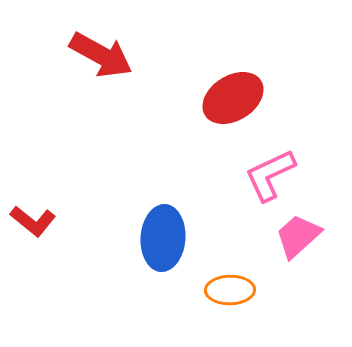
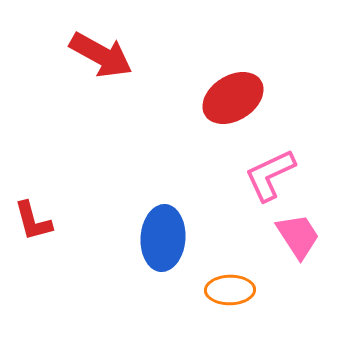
red L-shape: rotated 36 degrees clockwise
pink trapezoid: rotated 99 degrees clockwise
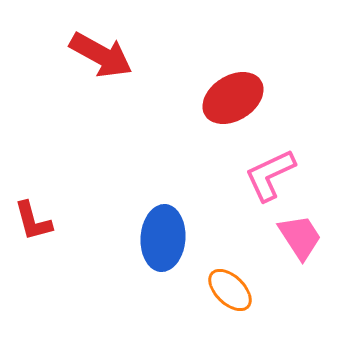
pink trapezoid: moved 2 px right, 1 px down
orange ellipse: rotated 45 degrees clockwise
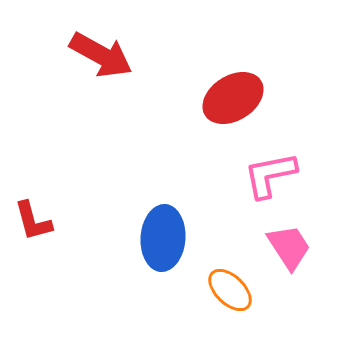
pink L-shape: rotated 14 degrees clockwise
pink trapezoid: moved 11 px left, 10 px down
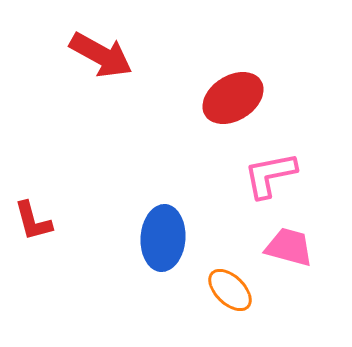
pink trapezoid: rotated 42 degrees counterclockwise
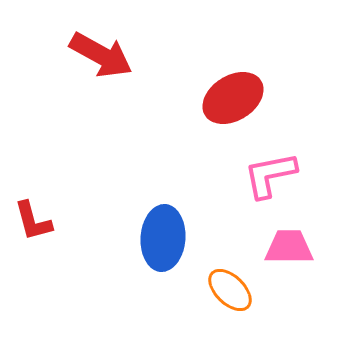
pink trapezoid: rotated 15 degrees counterclockwise
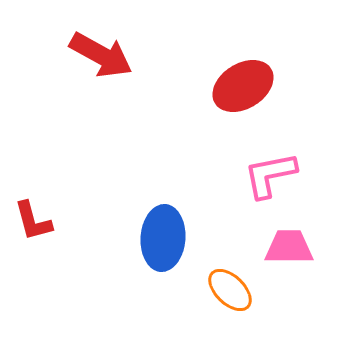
red ellipse: moved 10 px right, 12 px up
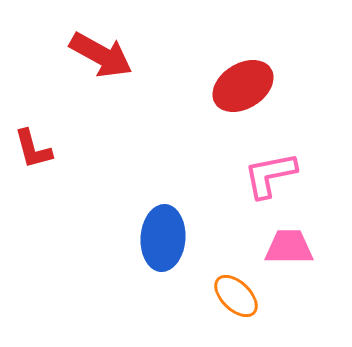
red L-shape: moved 72 px up
orange ellipse: moved 6 px right, 6 px down
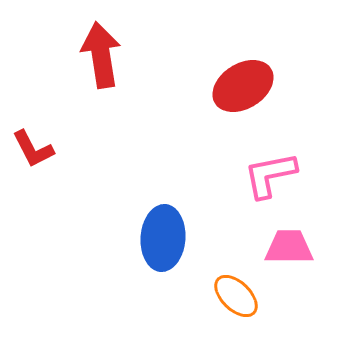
red arrow: rotated 128 degrees counterclockwise
red L-shape: rotated 12 degrees counterclockwise
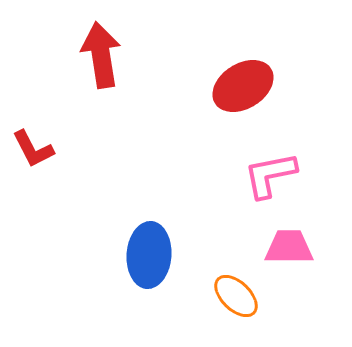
blue ellipse: moved 14 px left, 17 px down
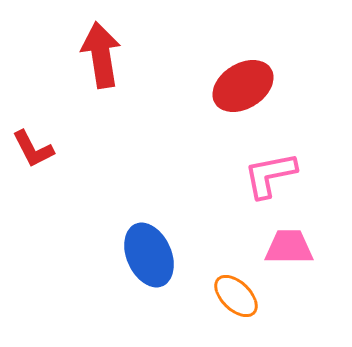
blue ellipse: rotated 28 degrees counterclockwise
